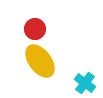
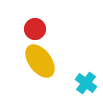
cyan cross: moved 1 px right
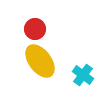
cyan cross: moved 3 px left, 8 px up
